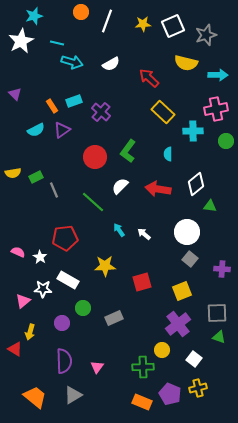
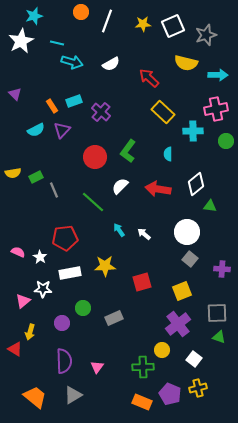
purple triangle at (62, 130): rotated 12 degrees counterclockwise
white rectangle at (68, 280): moved 2 px right, 7 px up; rotated 40 degrees counterclockwise
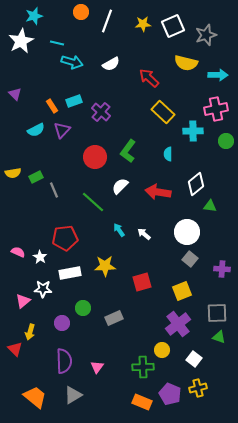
red arrow at (158, 189): moved 3 px down
red triangle at (15, 349): rotated 14 degrees clockwise
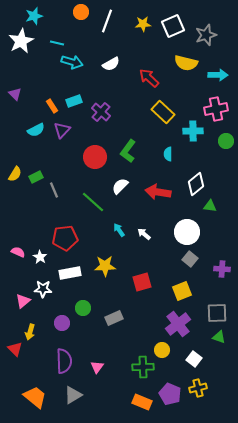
yellow semicircle at (13, 173): moved 2 px right, 1 px down; rotated 49 degrees counterclockwise
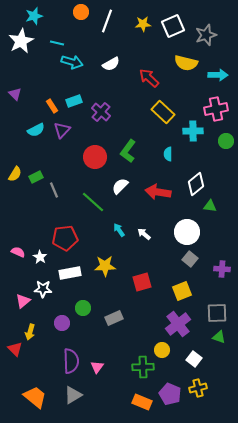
purple semicircle at (64, 361): moved 7 px right
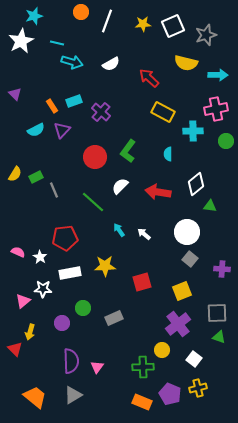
yellow rectangle at (163, 112): rotated 15 degrees counterclockwise
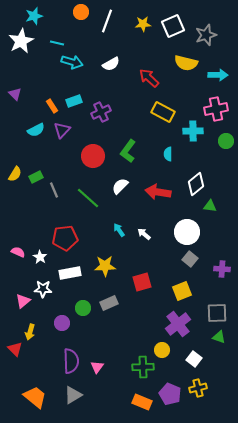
purple cross at (101, 112): rotated 24 degrees clockwise
red circle at (95, 157): moved 2 px left, 1 px up
green line at (93, 202): moved 5 px left, 4 px up
gray rectangle at (114, 318): moved 5 px left, 15 px up
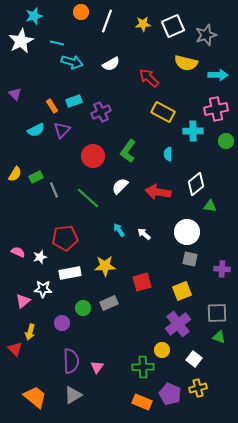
white star at (40, 257): rotated 24 degrees clockwise
gray square at (190, 259): rotated 28 degrees counterclockwise
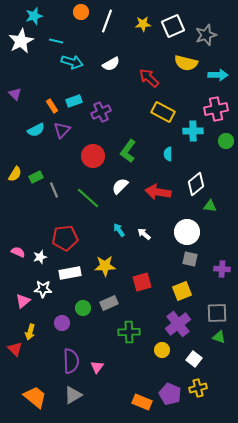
cyan line at (57, 43): moved 1 px left, 2 px up
green cross at (143, 367): moved 14 px left, 35 px up
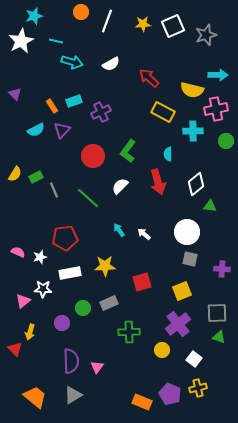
yellow semicircle at (186, 63): moved 6 px right, 27 px down
red arrow at (158, 192): moved 10 px up; rotated 115 degrees counterclockwise
